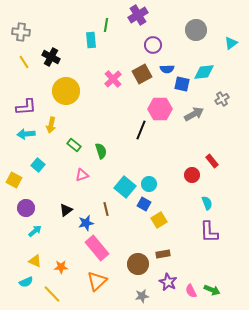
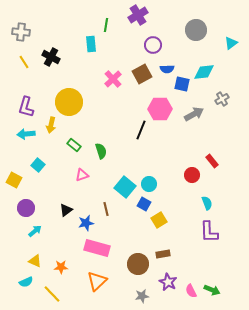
cyan rectangle at (91, 40): moved 4 px down
yellow circle at (66, 91): moved 3 px right, 11 px down
purple L-shape at (26, 107): rotated 110 degrees clockwise
pink rectangle at (97, 248): rotated 35 degrees counterclockwise
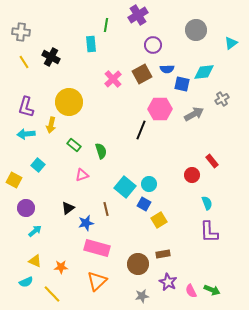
black triangle at (66, 210): moved 2 px right, 2 px up
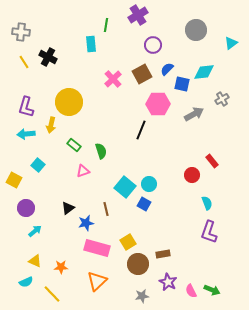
black cross at (51, 57): moved 3 px left
blue semicircle at (167, 69): rotated 136 degrees clockwise
pink hexagon at (160, 109): moved 2 px left, 5 px up
pink triangle at (82, 175): moved 1 px right, 4 px up
yellow square at (159, 220): moved 31 px left, 22 px down
purple L-shape at (209, 232): rotated 20 degrees clockwise
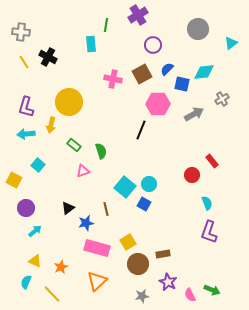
gray circle at (196, 30): moved 2 px right, 1 px up
pink cross at (113, 79): rotated 36 degrees counterclockwise
orange star at (61, 267): rotated 24 degrees counterclockwise
cyan semicircle at (26, 282): rotated 136 degrees clockwise
pink semicircle at (191, 291): moved 1 px left, 4 px down
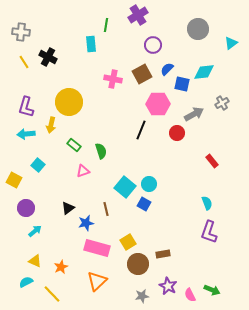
gray cross at (222, 99): moved 4 px down
red circle at (192, 175): moved 15 px left, 42 px up
cyan semicircle at (26, 282): rotated 40 degrees clockwise
purple star at (168, 282): moved 4 px down
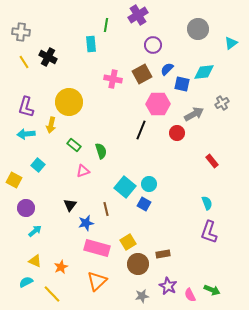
black triangle at (68, 208): moved 2 px right, 3 px up; rotated 16 degrees counterclockwise
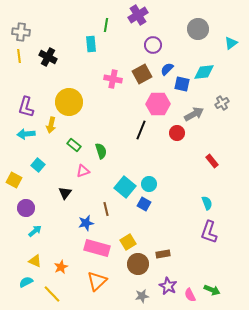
yellow line at (24, 62): moved 5 px left, 6 px up; rotated 24 degrees clockwise
black triangle at (70, 205): moved 5 px left, 12 px up
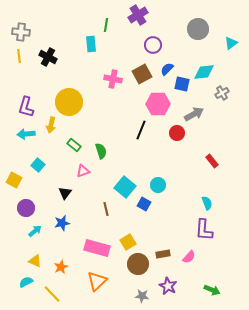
gray cross at (222, 103): moved 10 px up
cyan circle at (149, 184): moved 9 px right, 1 px down
blue star at (86, 223): moved 24 px left
purple L-shape at (209, 232): moved 5 px left, 2 px up; rotated 15 degrees counterclockwise
pink semicircle at (190, 295): moved 1 px left, 38 px up; rotated 112 degrees counterclockwise
gray star at (142, 296): rotated 16 degrees clockwise
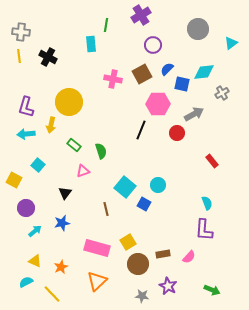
purple cross at (138, 15): moved 3 px right
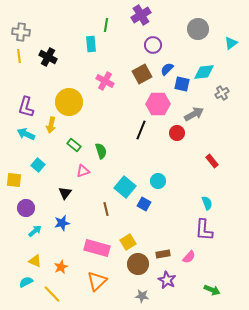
pink cross at (113, 79): moved 8 px left, 2 px down; rotated 18 degrees clockwise
cyan arrow at (26, 134): rotated 30 degrees clockwise
yellow square at (14, 180): rotated 21 degrees counterclockwise
cyan circle at (158, 185): moved 4 px up
purple star at (168, 286): moved 1 px left, 6 px up
